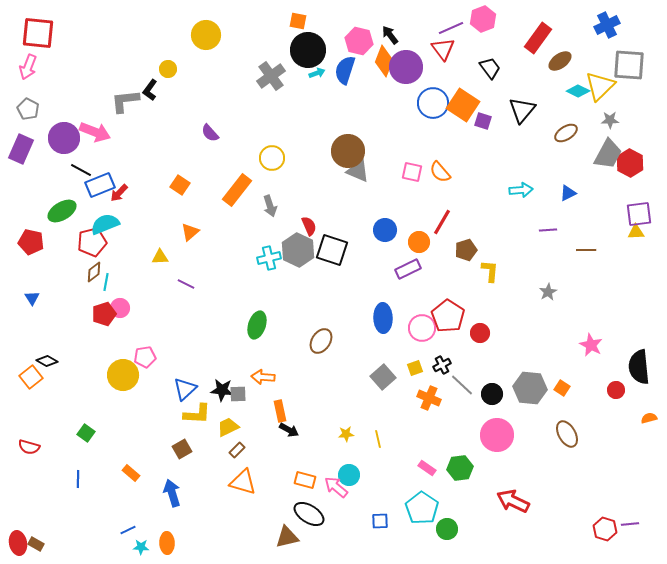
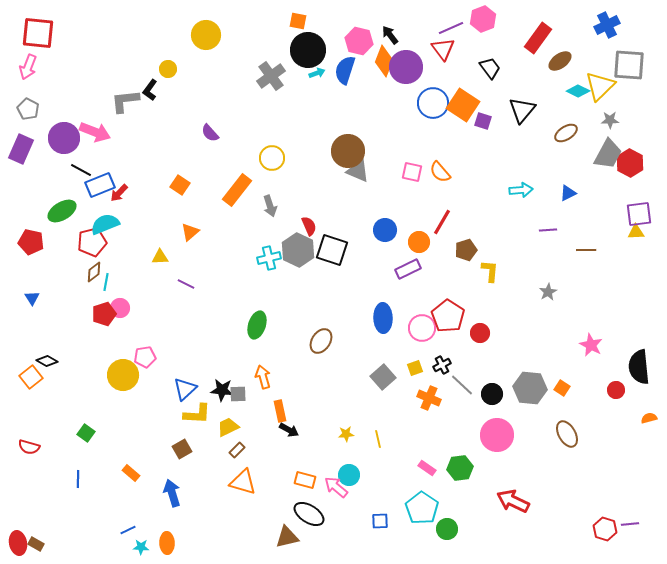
orange arrow at (263, 377): rotated 70 degrees clockwise
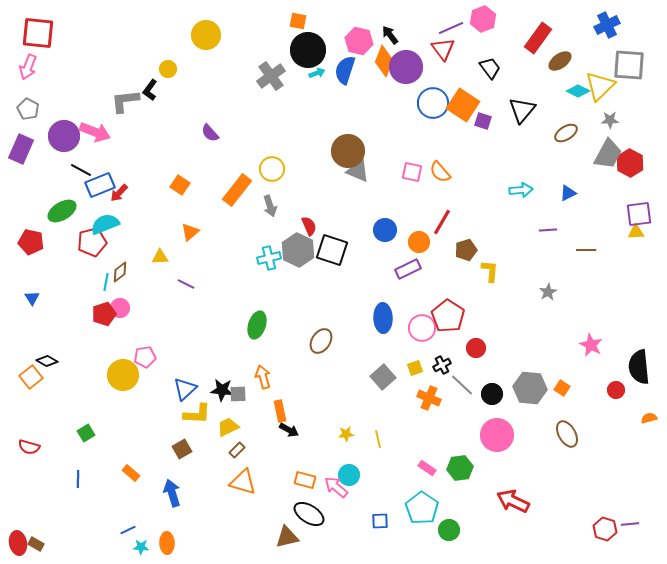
purple circle at (64, 138): moved 2 px up
yellow circle at (272, 158): moved 11 px down
brown diamond at (94, 272): moved 26 px right
red circle at (480, 333): moved 4 px left, 15 px down
green square at (86, 433): rotated 24 degrees clockwise
green circle at (447, 529): moved 2 px right, 1 px down
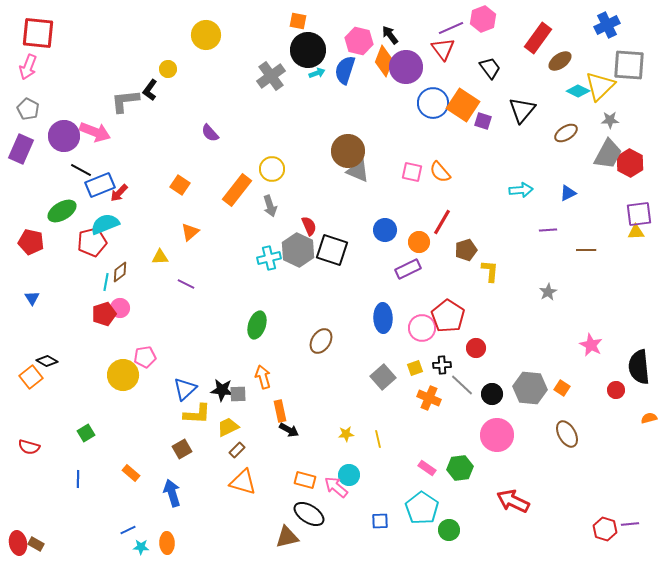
black cross at (442, 365): rotated 24 degrees clockwise
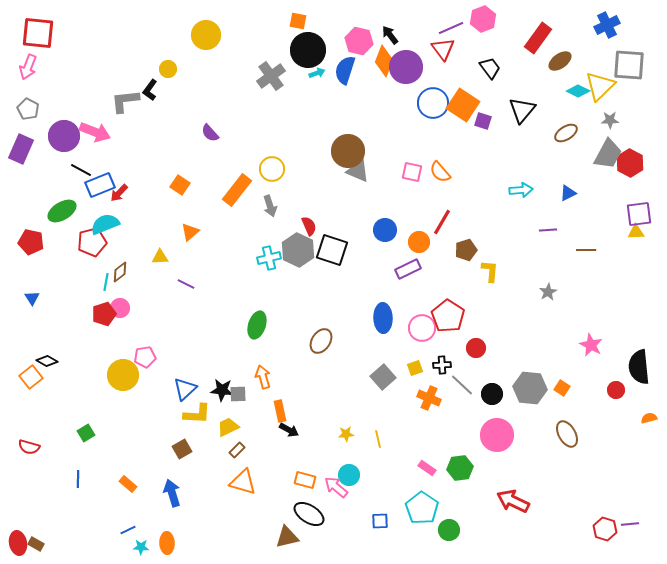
orange rectangle at (131, 473): moved 3 px left, 11 px down
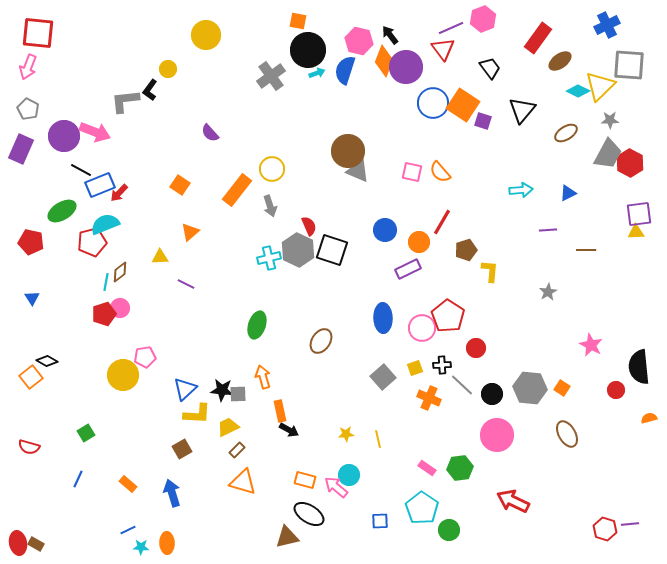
blue line at (78, 479): rotated 24 degrees clockwise
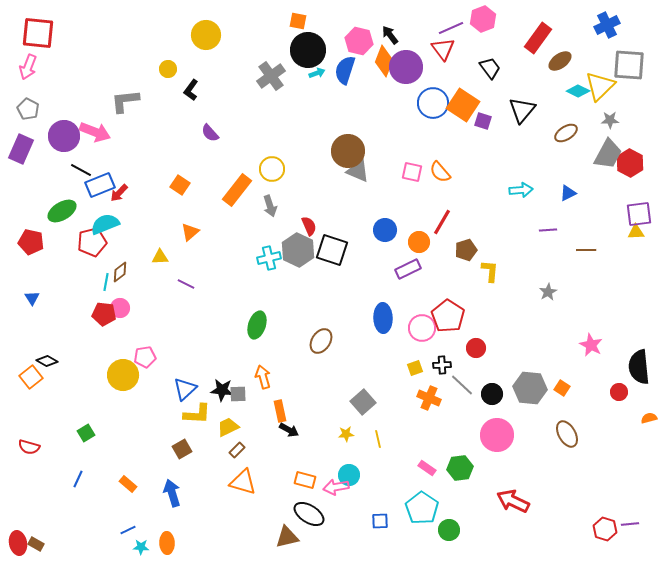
black L-shape at (150, 90): moved 41 px right
red pentagon at (104, 314): rotated 25 degrees clockwise
gray square at (383, 377): moved 20 px left, 25 px down
red circle at (616, 390): moved 3 px right, 2 px down
pink arrow at (336, 487): rotated 50 degrees counterclockwise
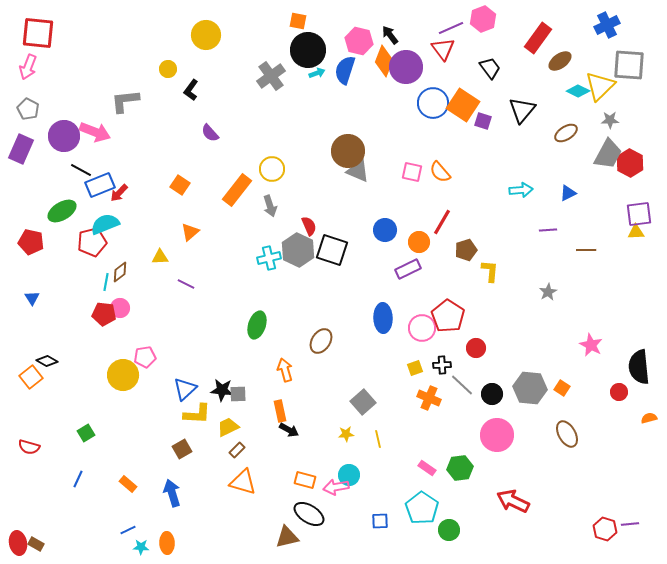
orange arrow at (263, 377): moved 22 px right, 7 px up
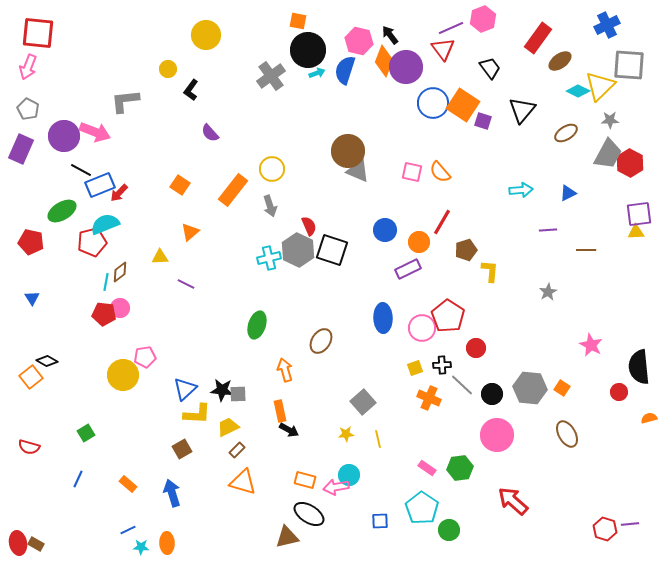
orange rectangle at (237, 190): moved 4 px left
red arrow at (513, 501): rotated 16 degrees clockwise
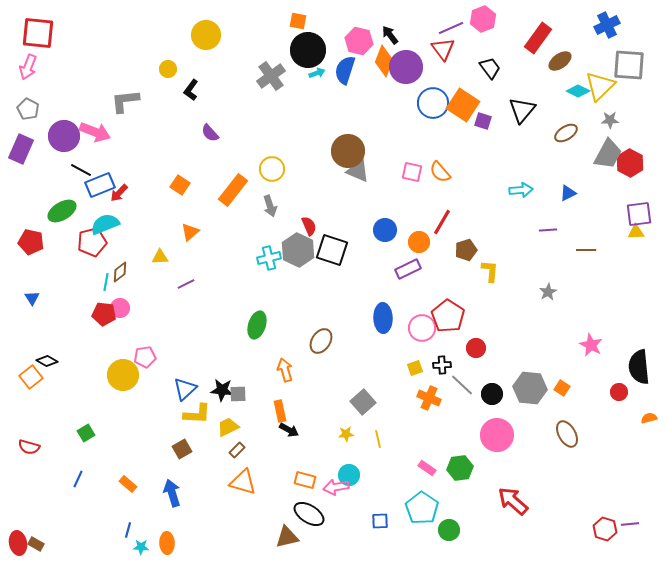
purple line at (186, 284): rotated 54 degrees counterclockwise
blue line at (128, 530): rotated 49 degrees counterclockwise
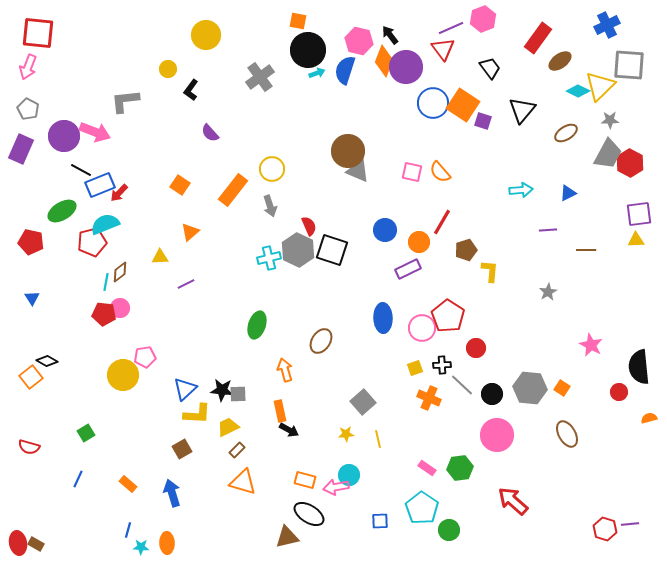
gray cross at (271, 76): moved 11 px left, 1 px down
yellow triangle at (636, 232): moved 8 px down
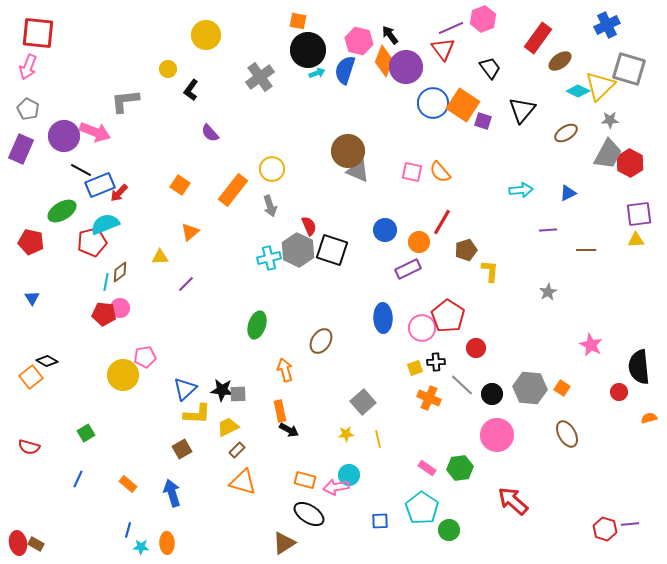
gray square at (629, 65): moved 4 px down; rotated 12 degrees clockwise
purple line at (186, 284): rotated 18 degrees counterclockwise
black cross at (442, 365): moved 6 px left, 3 px up
brown triangle at (287, 537): moved 3 px left, 6 px down; rotated 20 degrees counterclockwise
